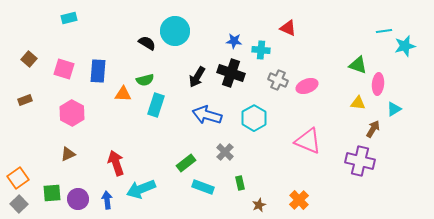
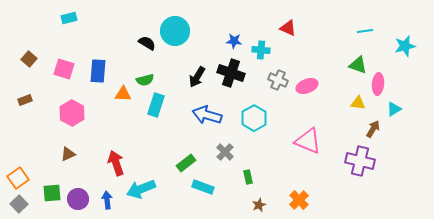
cyan line at (384, 31): moved 19 px left
green rectangle at (240, 183): moved 8 px right, 6 px up
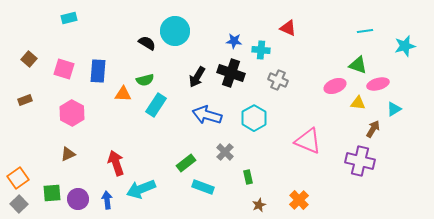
pink ellipse at (378, 84): rotated 70 degrees clockwise
pink ellipse at (307, 86): moved 28 px right
cyan rectangle at (156, 105): rotated 15 degrees clockwise
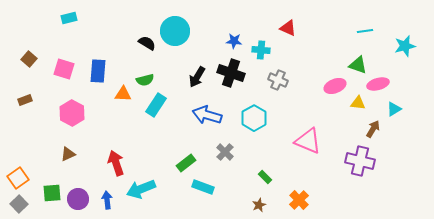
green rectangle at (248, 177): moved 17 px right; rotated 32 degrees counterclockwise
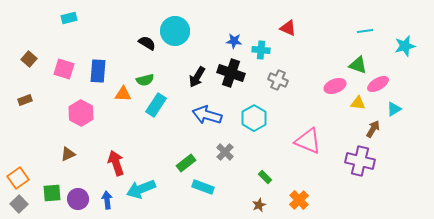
pink ellipse at (378, 84): rotated 15 degrees counterclockwise
pink hexagon at (72, 113): moved 9 px right
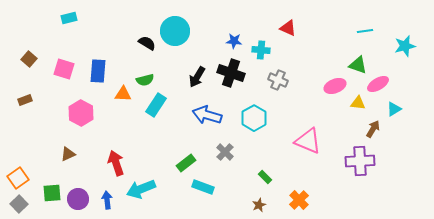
purple cross at (360, 161): rotated 16 degrees counterclockwise
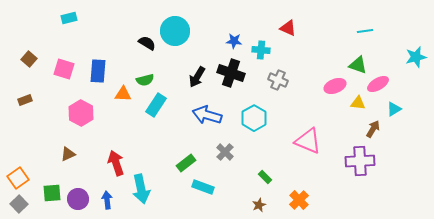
cyan star at (405, 46): moved 11 px right, 11 px down
cyan arrow at (141, 189): rotated 80 degrees counterclockwise
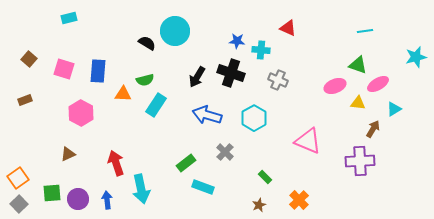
blue star at (234, 41): moved 3 px right
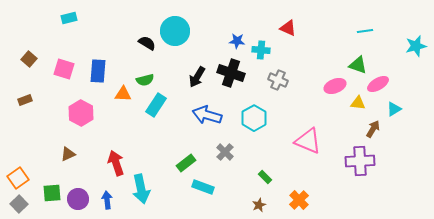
cyan star at (416, 57): moved 11 px up
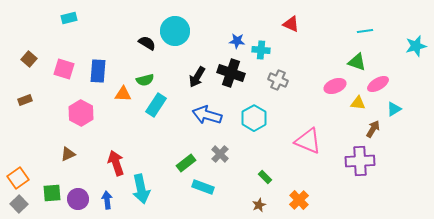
red triangle at (288, 28): moved 3 px right, 4 px up
green triangle at (358, 65): moved 1 px left, 3 px up
gray cross at (225, 152): moved 5 px left, 2 px down
